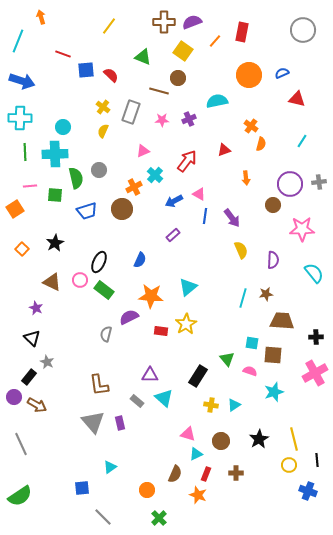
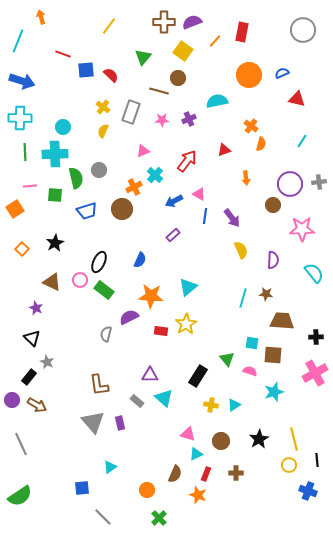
green triangle at (143, 57): rotated 48 degrees clockwise
brown star at (266, 294): rotated 16 degrees clockwise
purple circle at (14, 397): moved 2 px left, 3 px down
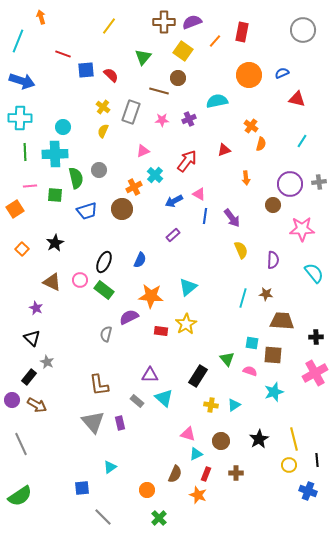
black ellipse at (99, 262): moved 5 px right
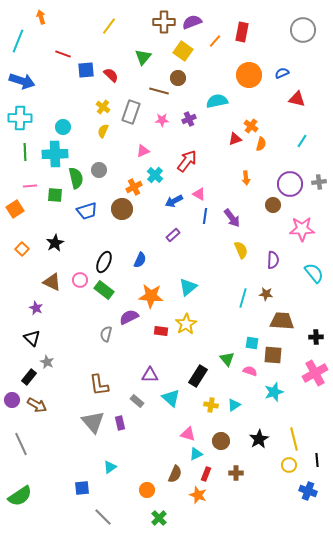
red triangle at (224, 150): moved 11 px right, 11 px up
cyan triangle at (164, 398): moved 7 px right
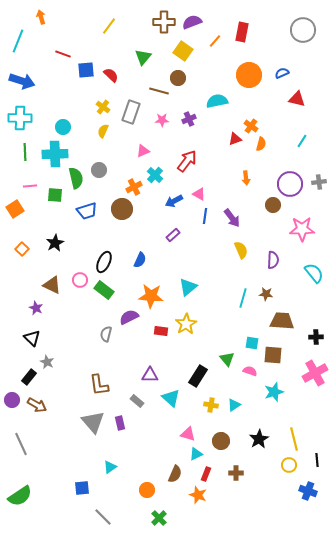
brown triangle at (52, 282): moved 3 px down
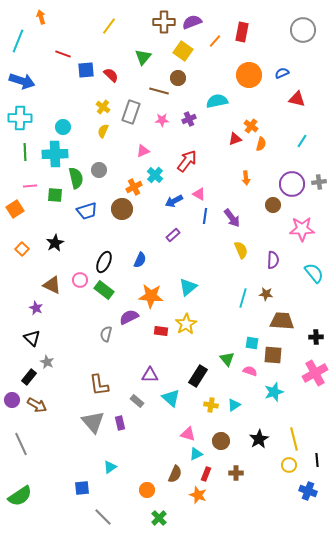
purple circle at (290, 184): moved 2 px right
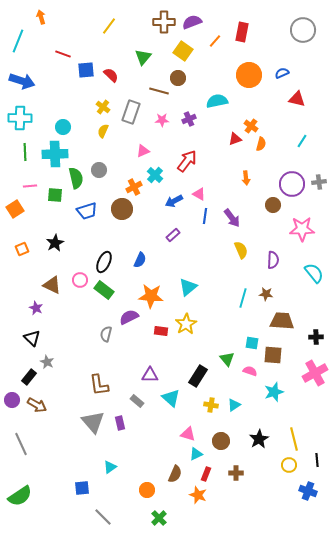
orange square at (22, 249): rotated 24 degrees clockwise
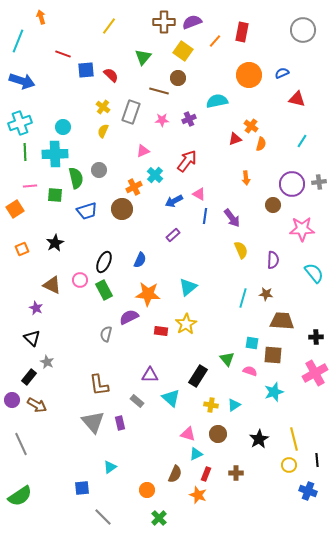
cyan cross at (20, 118): moved 5 px down; rotated 20 degrees counterclockwise
green rectangle at (104, 290): rotated 24 degrees clockwise
orange star at (151, 296): moved 3 px left, 2 px up
brown circle at (221, 441): moved 3 px left, 7 px up
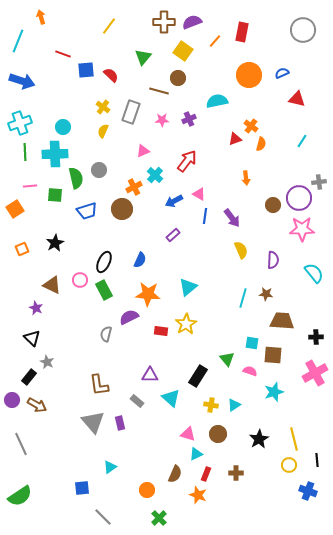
purple circle at (292, 184): moved 7 px right, 14 px down
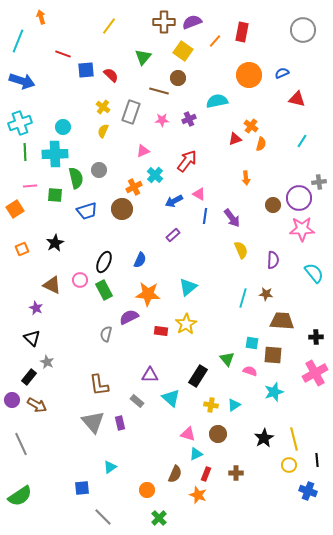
black star at (259, 439): moved 5 px right, 1 px up
